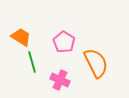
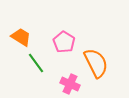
green line: moved 4 px right, 1 px down; rotated 20 degrees counterclockwise
pink cross: moved 10 px right, 4 px down
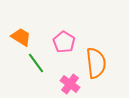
orange semicircle: rotated 20 degrees clockwise
pink cross: rotated 12 degrees clockwise
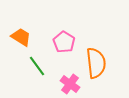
green line: moved 1 px right, 3 px down
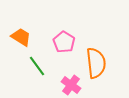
pink cross: moved 1 px right, 1 px down
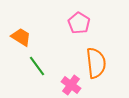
pink pentagon: moved 15 px right, 19 px up
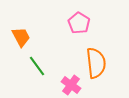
orange trapezoid: rotated 30 degrees clockwise
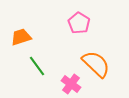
orange trapezoid: rotated 80 degrees counterclockwise
orange semicircle: moved 1 px down; rotated 40 degrees counterclockwise
pink cross: moved 1 px up
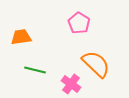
orange trapezoid: rotated 10 degrees clockwise
green line: moved 2 px left, 4 px down; rotated 40 degrees counterclockwise
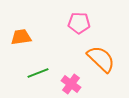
pink pentagon: rotated 30 degrees counterclockwise
orange semicircle: moved 5 px right, 5 px up
green line: moved 3 px right, 3 px down; rotated 35 degrees counterclockwise
